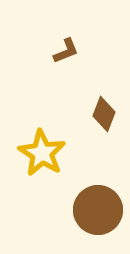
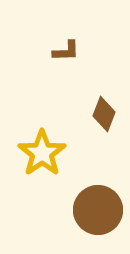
brown L-shape: rotated 20 degrees clockwise
yellow star: rotated 6 degrees clockwise
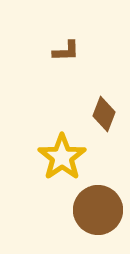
yellow star: moved 20 px right, 4 px down
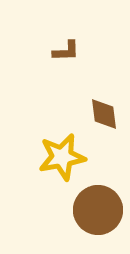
brown diamond: rotated 28 degrees counterclockwise
yellow star: rotated 24 degrees clockwise
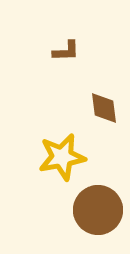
brown diamond: moved 6 px up
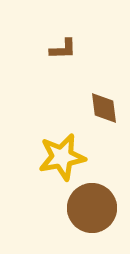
brown L-shape: moved 3 px left, 2 px up
brown circle: moved 6 px left, 2 px up
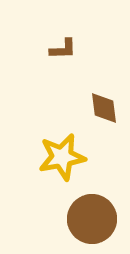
brown circle: moved 11 px down
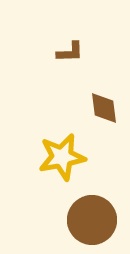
brown L-shape: moved 7 px right, 3 px down
brown circle: moved 1 px down
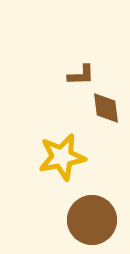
brown L-shape: moved 11 px right, 23 px down
brown diamond: moved 2 px right
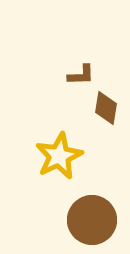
brown diamond: rotated 16 degrees clockwise
yellow star: moved 3 px left, 1 px up; rotated 15 degrees counterclockwise
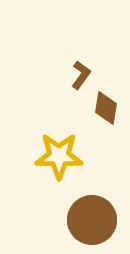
brown L-shape: rotated 52 degrees counterclockwise
yellow star: rotated 27 degrees clockwise
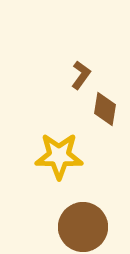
brown diamond: moved 1 px left, 1 px down
brown circle: moved 9 px left, 7 px down
